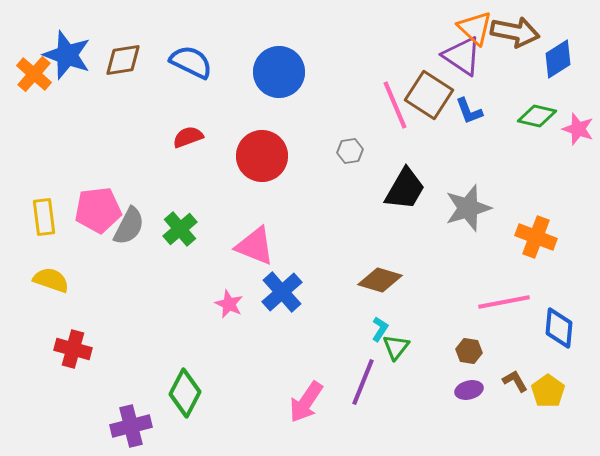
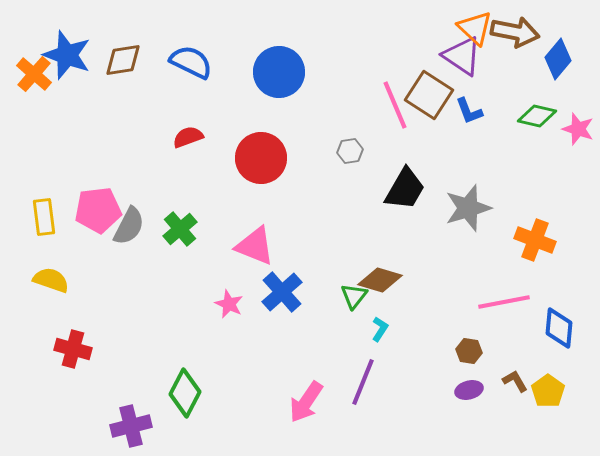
blue diamond at (558, 59): rotated 18 degrees counterclockwise
red circle at (262, 156): moved 1 px left, 2 px down
orange cross at (536, 237): moved 1 px left, 3 px down
green triangle at (396, 347): moved 42 px left, 51 px up
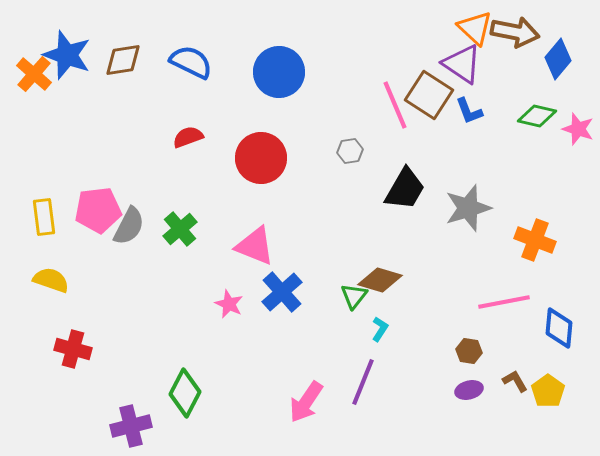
purple triangle at (462, 56): moved 8 px down
